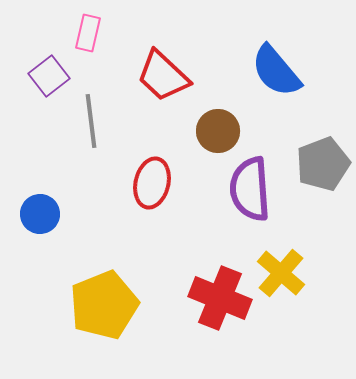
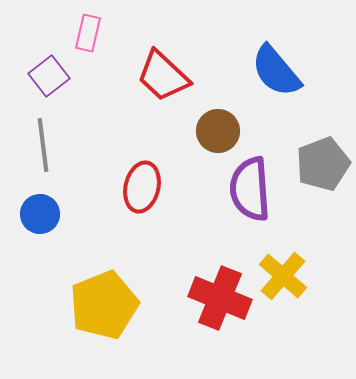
gray line: moved 48 px left, 24 px down
red ellipse: moved 10 px left, 4 px down
yellow cross: moved 2 px right, 3 px down
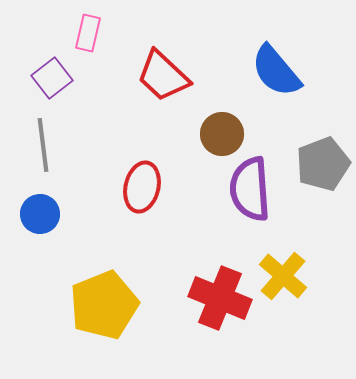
purple square: moved 3 px right, 2 px down
brown circle: moved 4 px right, 3 px down
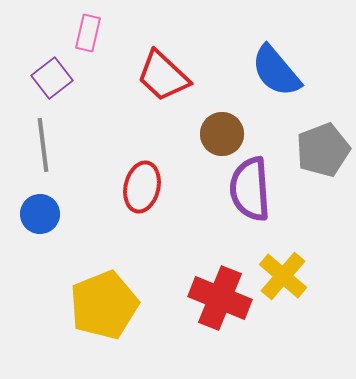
gray pentagon: moved 14 px up
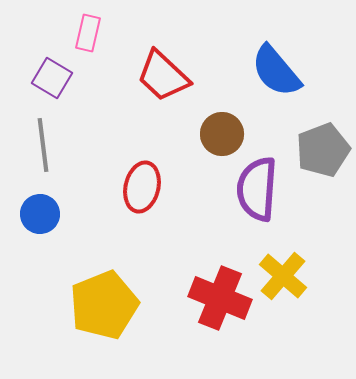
purple square: rotated 21 degrees counterclockwise
purple semicircle: moved 7 px right; rotated 8 degrees clockwise
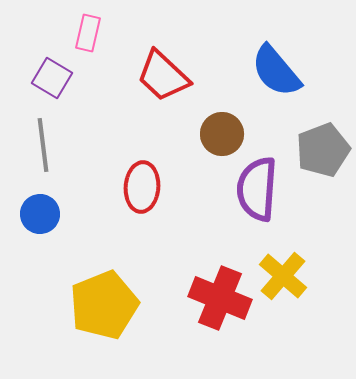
red ellipse: rotated 9 degrees counterclockwise
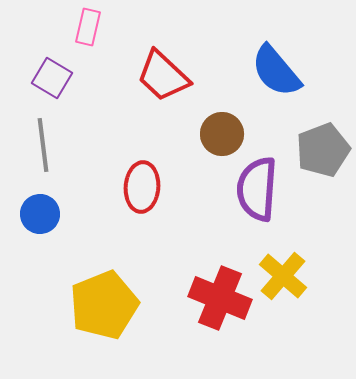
pink rectangle: moved 6 px up
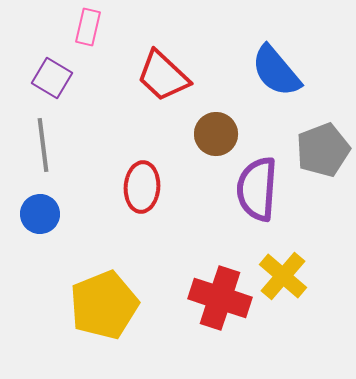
brown circle: moved 6 px left
red cross: rotated 4 degrees counterclockwise
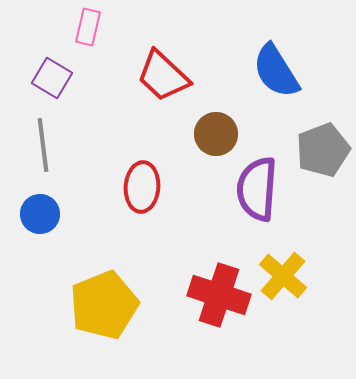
blue semicircle: rotated 8 degrees clockwise
red cross: moved 1 px left, 3 px up
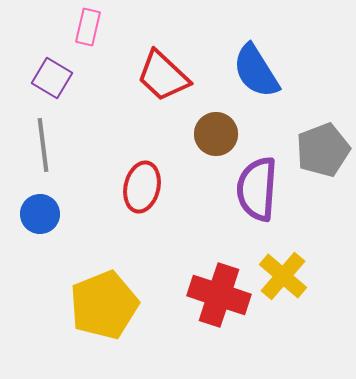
blue semicircle: moved 20 px left
red ellipse: rotated 9 degrees clockwise
